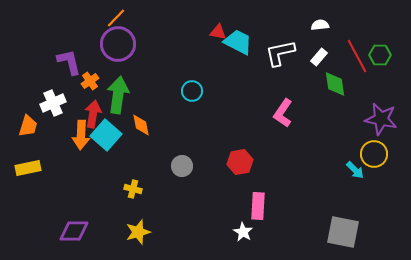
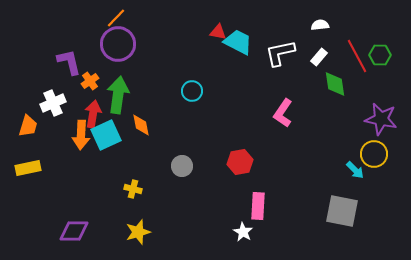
cyan square: rotated 24 degrees clockwise
gray square: moved 1 px left, 21 px up
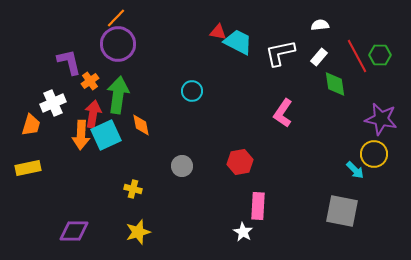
orange trapezoid: moved 3 px right, 1 px up
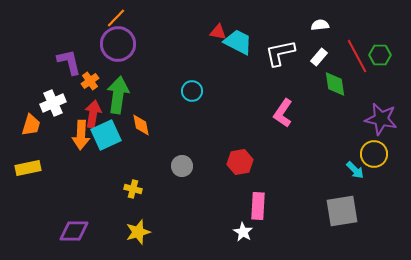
gray square: rotated 20 degrees counterclockwise
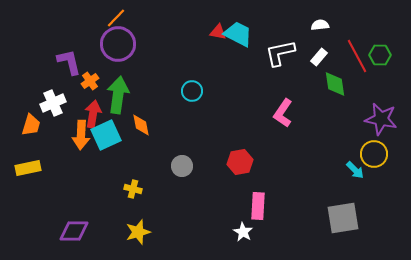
cyan trapezoid: moved 8 px up
gray square: moved 1 px right, 7 px down
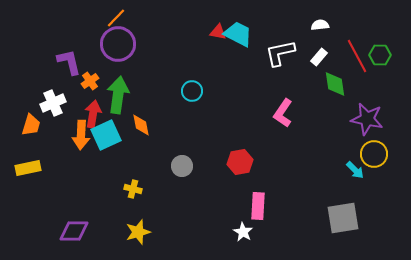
purple star: moved 14 px left
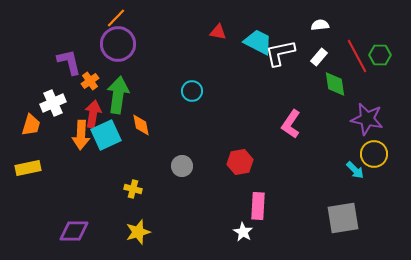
cyan trapezoid: moved 20 px right, 8 px down
pink L-shape: moved 8 px right, 11 px down
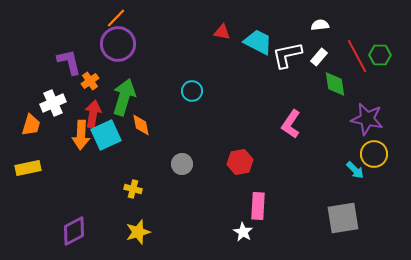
red triangle: moved 4 px right
white L-shape: moved 7 px right, 2 px down
green arrow: moved 6 px right, 2 px down; rotated 9 degrees clockwise
gray circle: moved 2 px up
purple diamond: rotated 28 degrees counterclockwise
